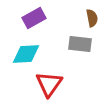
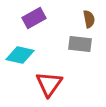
brown semicircle: moved 3 px left, 1 px down
cyan diamond: moved 6 px left, 1 px down; rotated 16 degrees clockwise
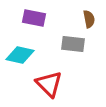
purple rectangle: rotated 40 degrees clockwise
gray rectangle: moved 7 px left
red triangle: rotated 20 degrees counterclockwise
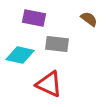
brown semicircle: rotated 42 degrees counterclockwise
gray rectangle: moved 16 px left
red triangle: rotated 20 degrees counterclockwise
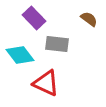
purple rectangle: rotated 35 degrees clockwise
cyan diamond: rotated 40 degrees clockwise
red triangle: moved 3 px left, 1 px up
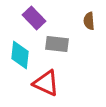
brown semicircle: moved 2 px down; rotated 132 degrees counterclockwise
cyan diamond: rotated 44 degrees clockwise
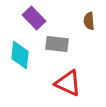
red triangle: moved 22 px right
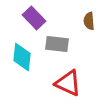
cyan diamond: moved 2 px right, 2 px down
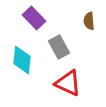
gray rectangle: moved 2 px right, 3 px down; rotated 55 degrees clockwise
cyan diamond: moved 3 px down
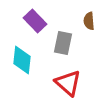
purple rectangle: moved 1 px right, 3 px down
gray rectangle: moved 4 px right, 4 px up; rotated 40 degrees clockwise
red triangle: rotated 16 degrees clockwise
